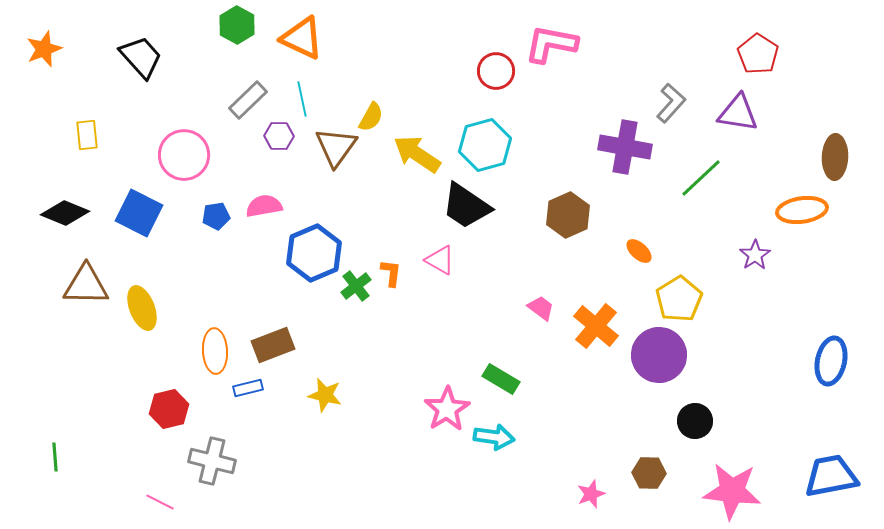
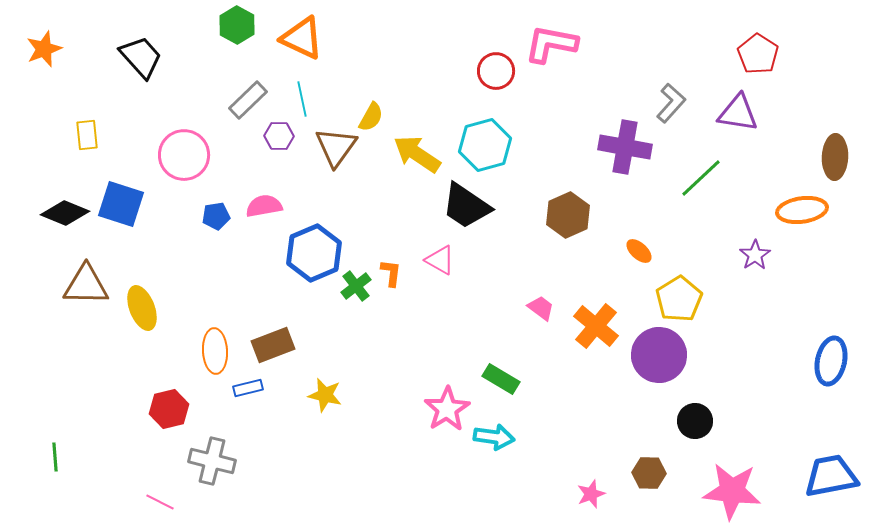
blue square at (139, 213): moved 18 px left, 9 px up; rotated 9 degrees counterclockwise
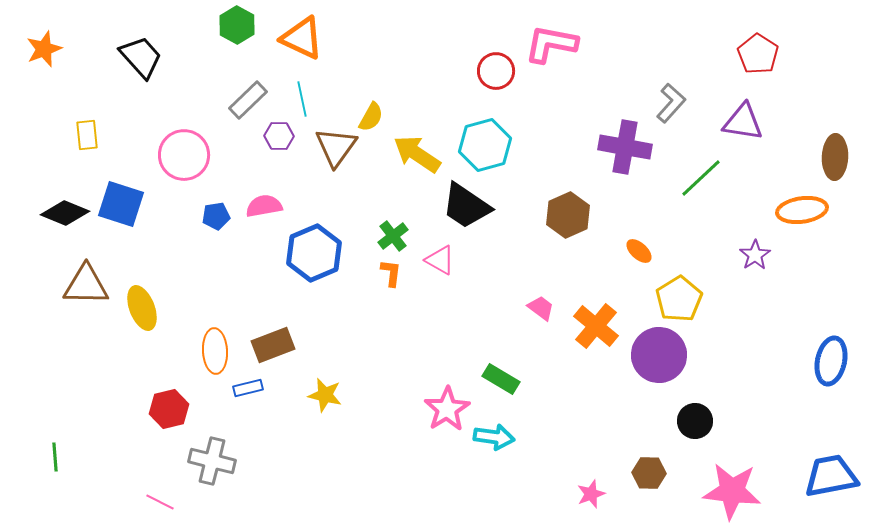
purple triangle at (738, 113): moved 5 px right, 9 px down
green cross at (356, 286): moved 37 px right, 50 px up
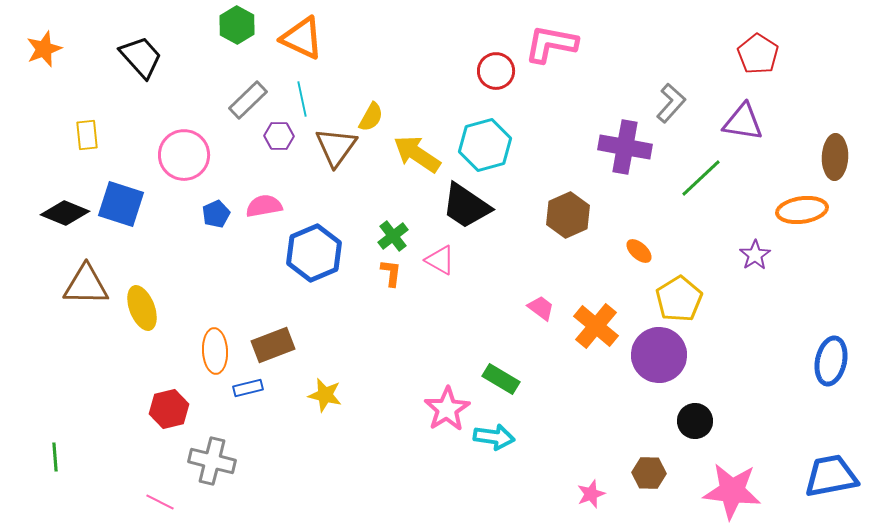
blue pentagon at (216, 216): moved 2 px up; rotated 16 degrees counterclockwise
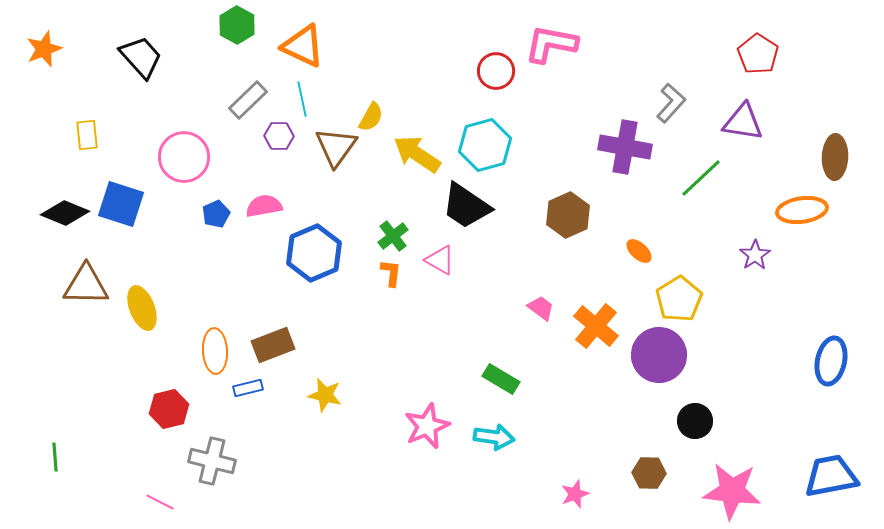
orange triangle at (302, 38): moved 1 px right, 8 px down
pink circle at (184, 155): moved 2 px down
pink star at (447, 409): moved 20 px left, 17 px down; rotated 9 degrees clockwise
pink star at (591, 494): moved 16 px left
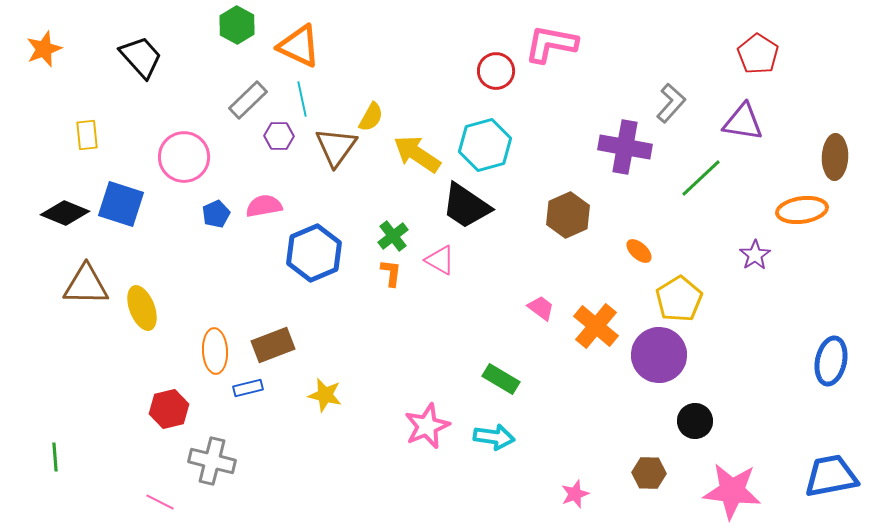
orange triangle at (303, 46): moved 4 px left
